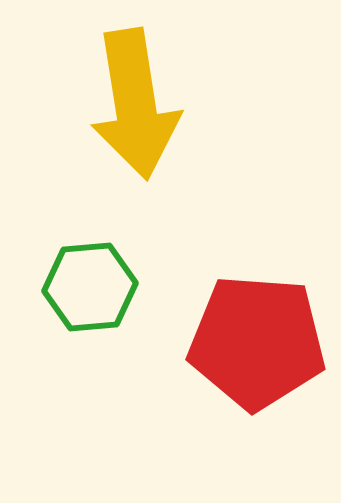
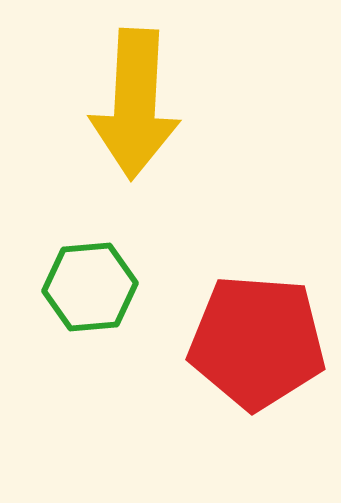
yellow arrow: rotated 12 degrees clockwise
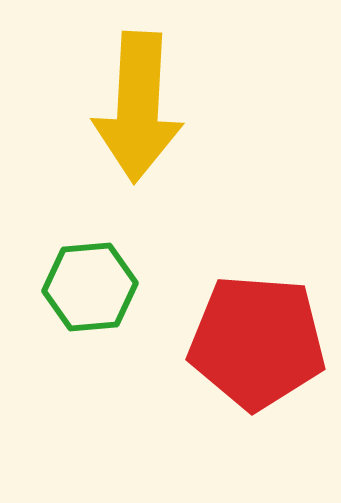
yellow arrow: moved 3 px right, 3 px down
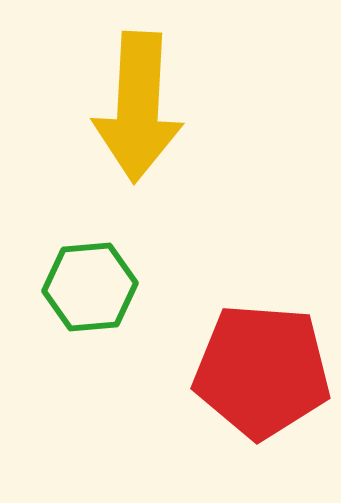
red pentagon: moved 5 px right, 29 px down
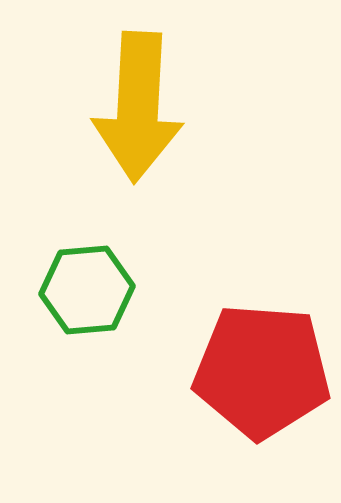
green hexagon: moved 3 px left, 3 px down
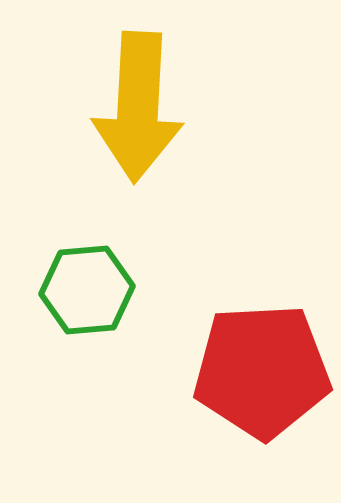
red pentagon: rotated 7 degrees counterclockwise
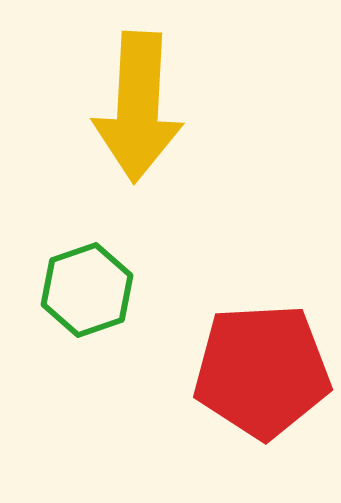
green hexagon: rotated 14 degrees counterclockwise
